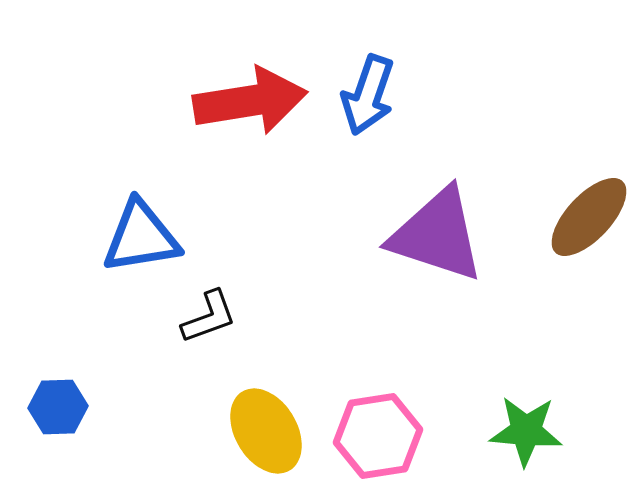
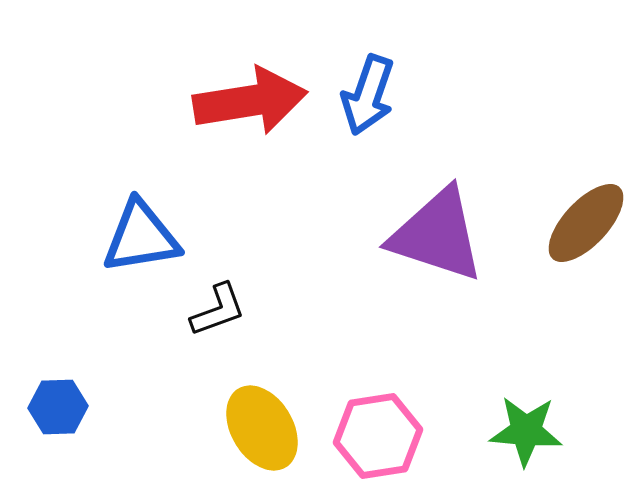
brown ellipse: moved 3 px left, 6 px down
black L-shape: moved 9 px right, 7 px up
yellow ellipse: moved 4 px left, 3 px up
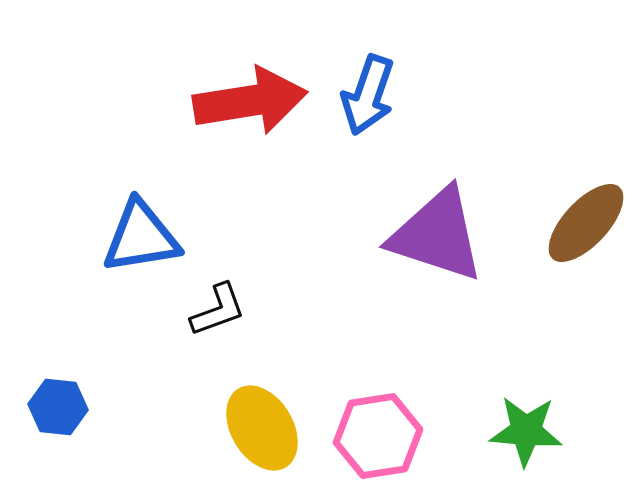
blue hexagon: rotated 8 degrees clockwise
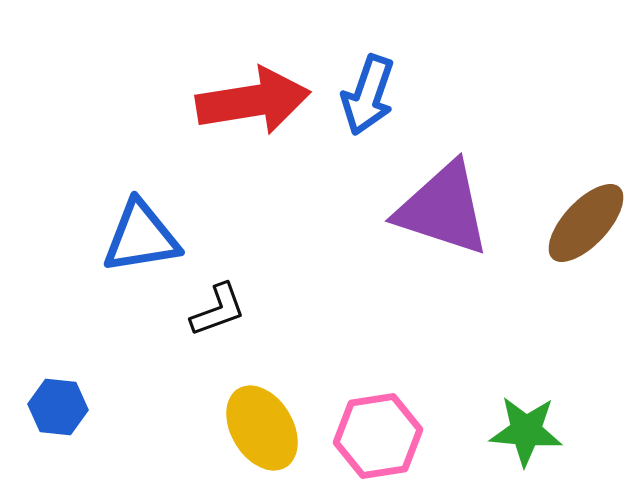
red arrow: moved 3 px right
purple triangle: moved 6 px right, 26 px up
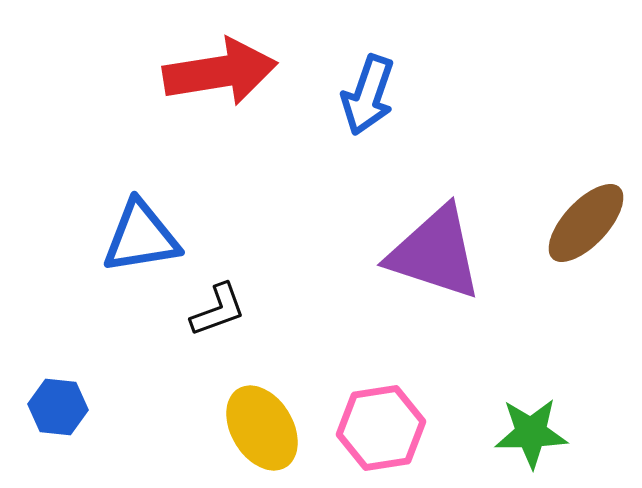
red arrow: moved 33 px left, 29 px up
purple triangle: moved 8 px left, 44 px down
green star: moved 5 px right, 2 px down; rotated 6 degrees counterclockwise
pink hexagon: moved 3 px right, 8 px up
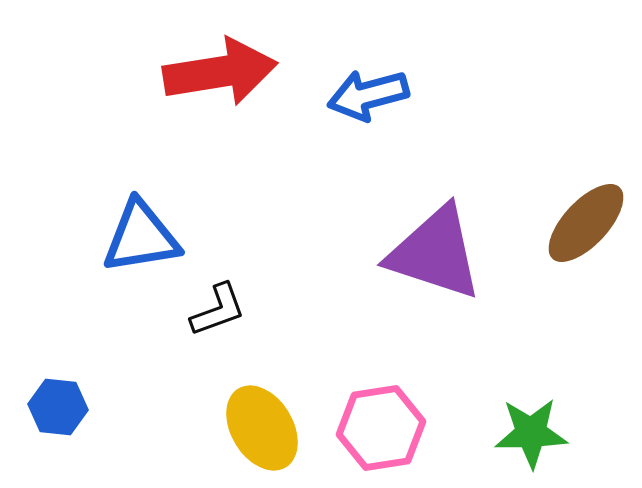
blue arrow: rotated 56 degrees clockwise
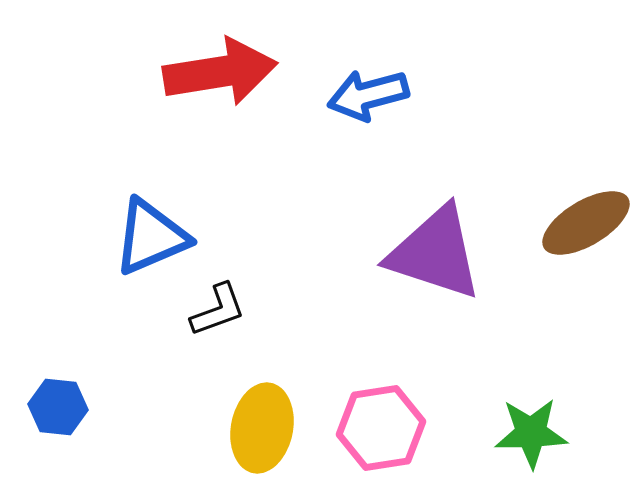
brown ellipse: rotated 16 degrees clockwise
blue triangle: moved 10 px right; rotated 14 degrees counterclockwise
yellow ellipse: rotated 42 degrees clockwise
